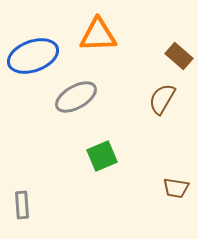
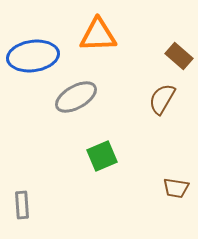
blue ellipse: rotated 12 degrees clockwise
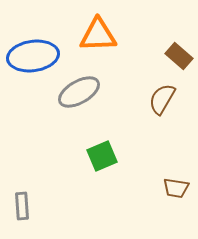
gray ellipse: moved 3 px right, 5 px up
gray rectangle: moved 1 px down
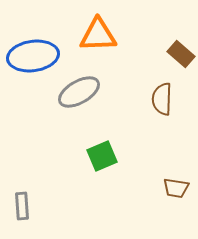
brown rectangle: moved 2 px right, 2 px up
brown semicircle: rotated 28 degrees counterclockwise
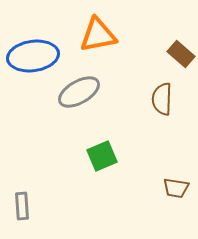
orange triangle: rotated 9 degrees counterclockwise
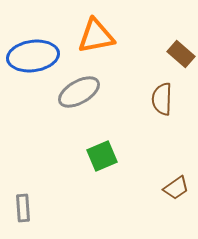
orange triangle: moved 2 px left, 1 px down
brown trapezoid: rotated 44 degrees counterclockwise
gray rectangle: moved 1 px right, 2 px down
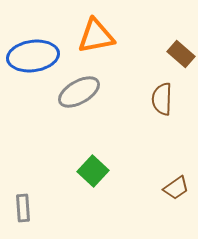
green square: moved 9 px left, 15 px down; rotated 24 degrees counterclockwise
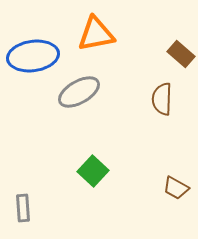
orange triangle: moved 2 px up
brown trapezoid: rotated 64 degrees clockwise
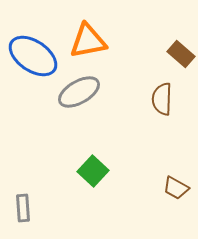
orange triangle: moved 8 px left, 7 px down
blue ellipse: rotated 42 degrees clockwise
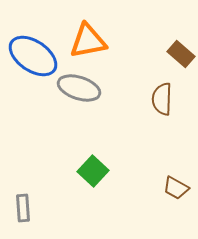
gray ellipse: moved 4 px up; rotated 48 degrees clockwise
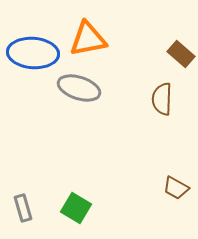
orange triangle: moved 2 px up
blue ellipse: moved 3 px up; rotated 30 degrees counterclockwise
green square: moved 17 px left, 37 px down; rotated 12 degrees counterclockwise
gray rectangle: rotated 12 degrees counterclockwise
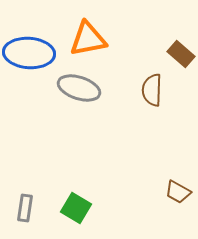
blue ellipse: moved 4 px left
brown semicircle: moved 10 px left, 9 px up
brown trapezoid: moved 2 px right, 4 px down
gray rectangle: moved 2 px right; rotated 24 degrees clockwise
